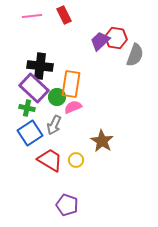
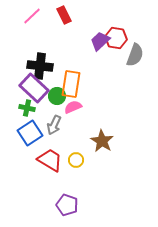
pink line: rotated 36 degrees counterclockwise
green circle: moved 1 px up
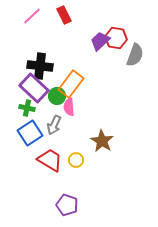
orange rectangle: rotated 28 degrees clockwise
pink semicircle: moved 4 px left; rotated 72 degrees counterclockwise
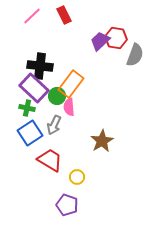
brown star: rotated 10 degrees clockwise
yellow circle: moved 1 px right, 17 px down
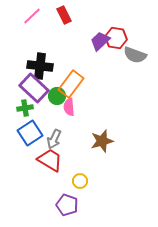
gray semicircle: rotated 90 degrees clockwise
green cross: moved 2 px left; rotated 21 degrees counterclockwise
gray arrow: moved 14 px down
brown star: rotated 15 degrees clockwise
yellow circle: moved 3 px right, 4 px down
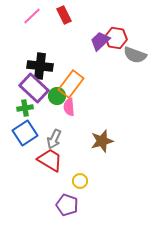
blue square: moved 5 px left
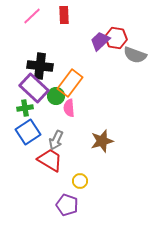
red rectangle: rotated 24 degrees clockwise
orange rectangle: moved 1 px left, 1 px up
green circle: moved 1 px left
pink semicircle: moved 1 px down
blue square: moved 3 px right, 1 px up
gray arrow: moved 2 px right, 1 px down
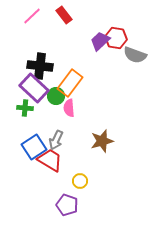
red rectangle: rotated 36 degrees counterclockwise
green cross: rotated 14 degrees clockwise
blue square: moved 6 px right, 15 px down
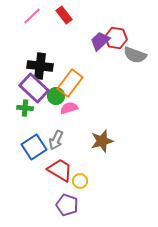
pink semicircle: rotated 78 degrees clockwise
red trapezoid: moved 10 px right, 10 px down
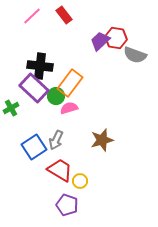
green cross: moved 14 px left; rotated 35 degrees counterclockwise
brown star: moved 1 px up
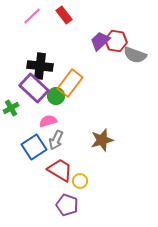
red hexagon: moved 3 px down
pink semicircle: moved 21 px left, 13 px down
